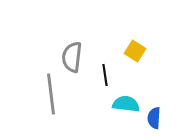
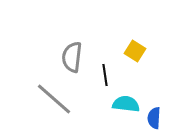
gray line: moved 3 px right, 5 px down; rotated 42 degrees counterclockwise
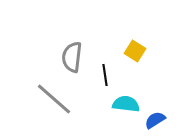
blue semicircle: moved 1 px right, 2 px down; rotated 55 degrees clockwise
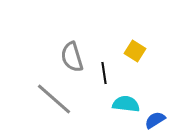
gray semicircle: rotated 24 degrees counterclockwise
black line: moved 1 px left, 2 px up
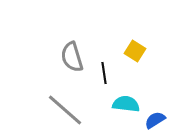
gray line: moved 11 px right, 11 px down
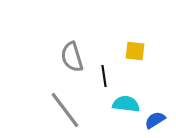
yellow square: rotated 25 degrees counterclockwise
black line: moved 3 px down
gray line: rotated 12 degrees clockwise
